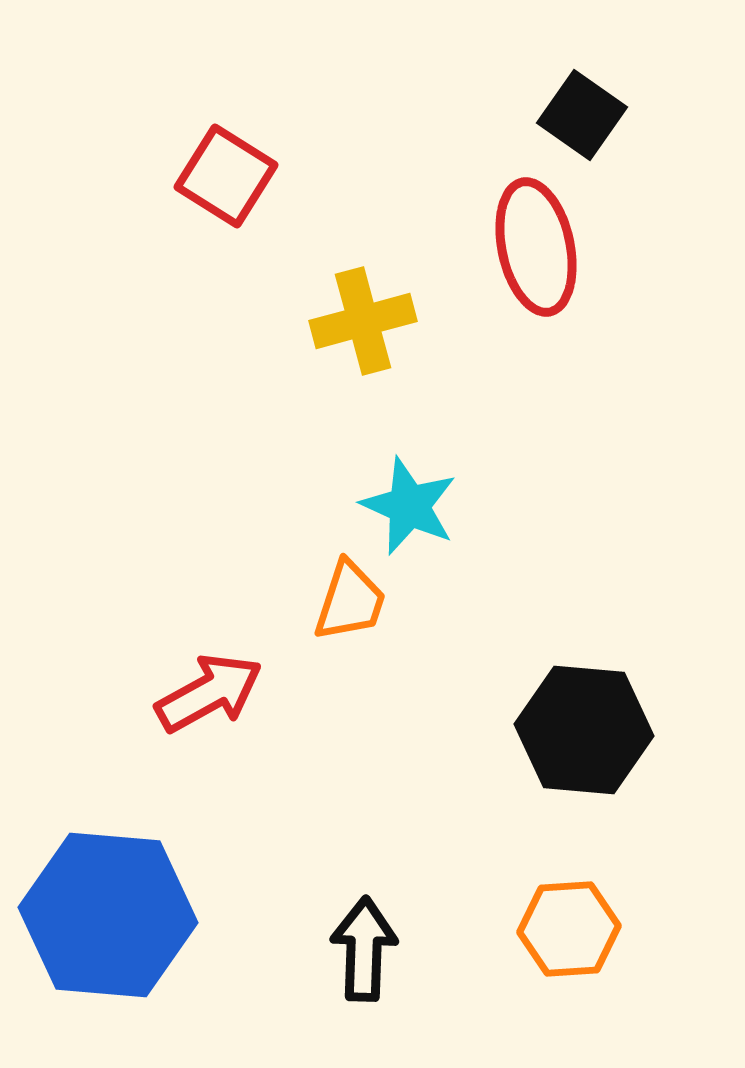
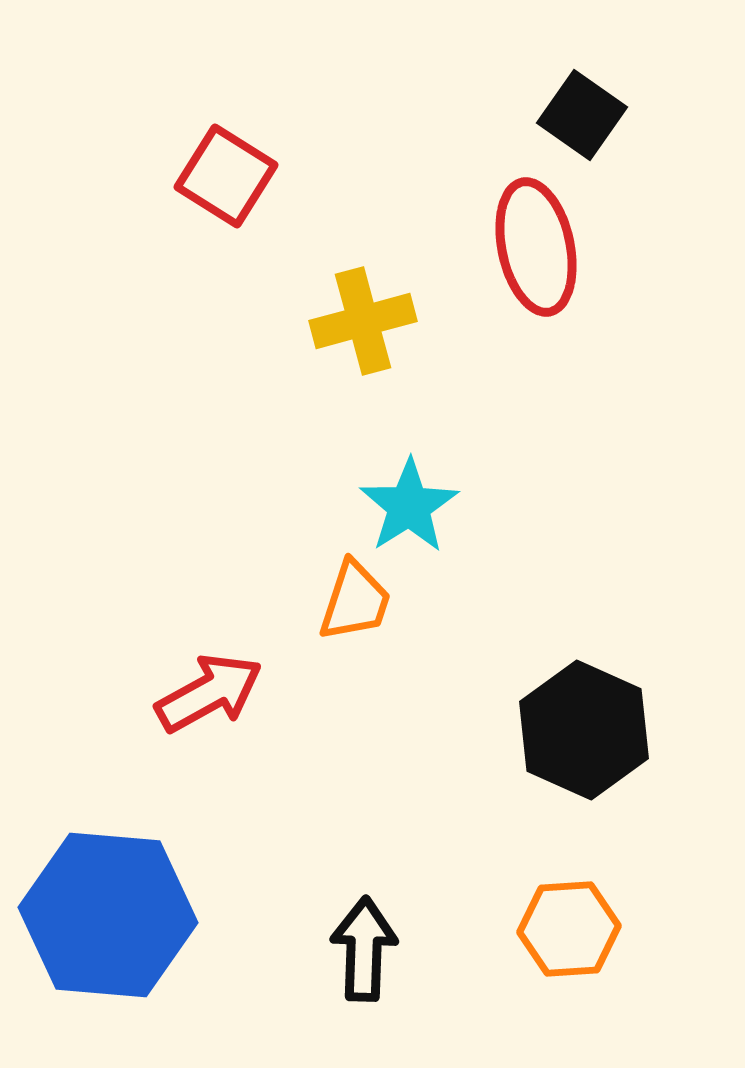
cyan star: rotated 16 degrees clockwise
orange trapezoid: moved 5 px right
black hexagon: rotated 19 degrees clockwise
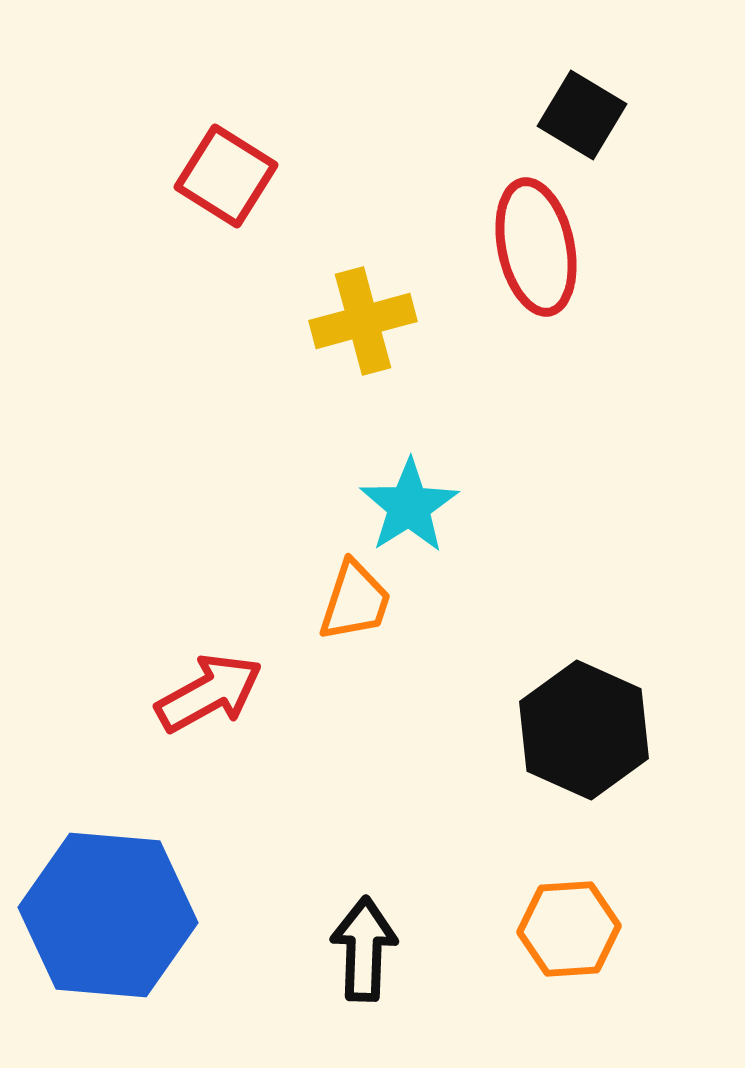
black square: rotated 4 degrees counterclockwise
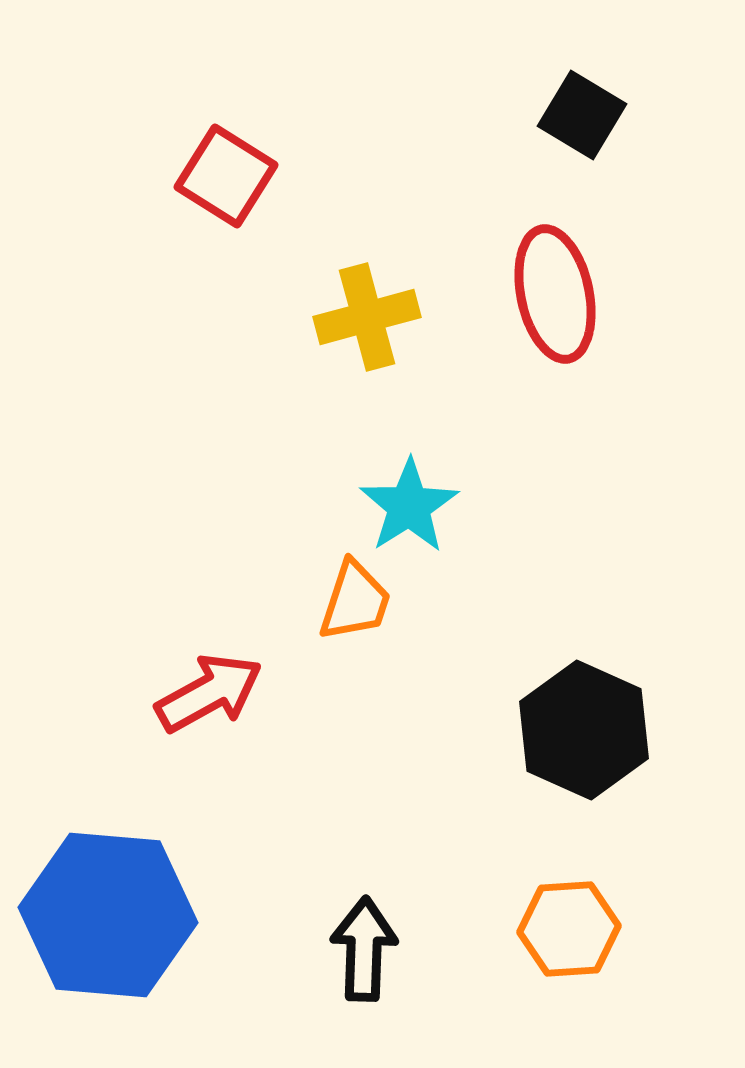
red ellipse: moved 19 px right, 47 px down
yellow cross: moved 4 px right, 4 px up
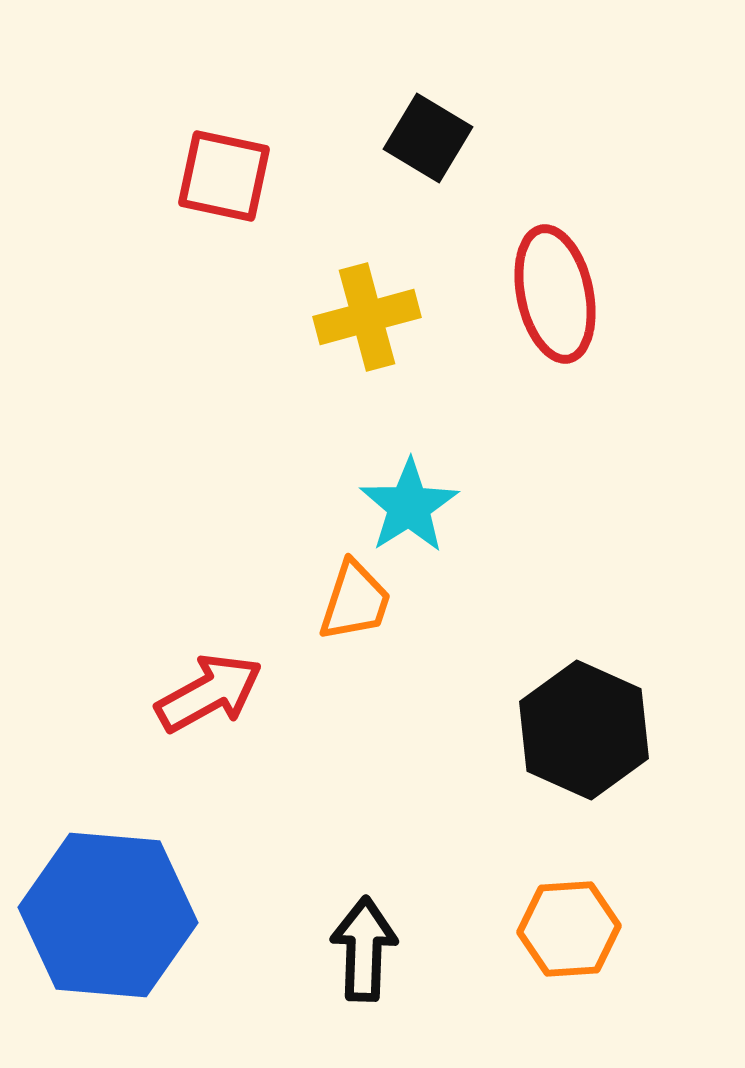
black square: moved 154 px left, 23 px down
red square: moved 2 px left; rotated 20 degrees counterclockwise
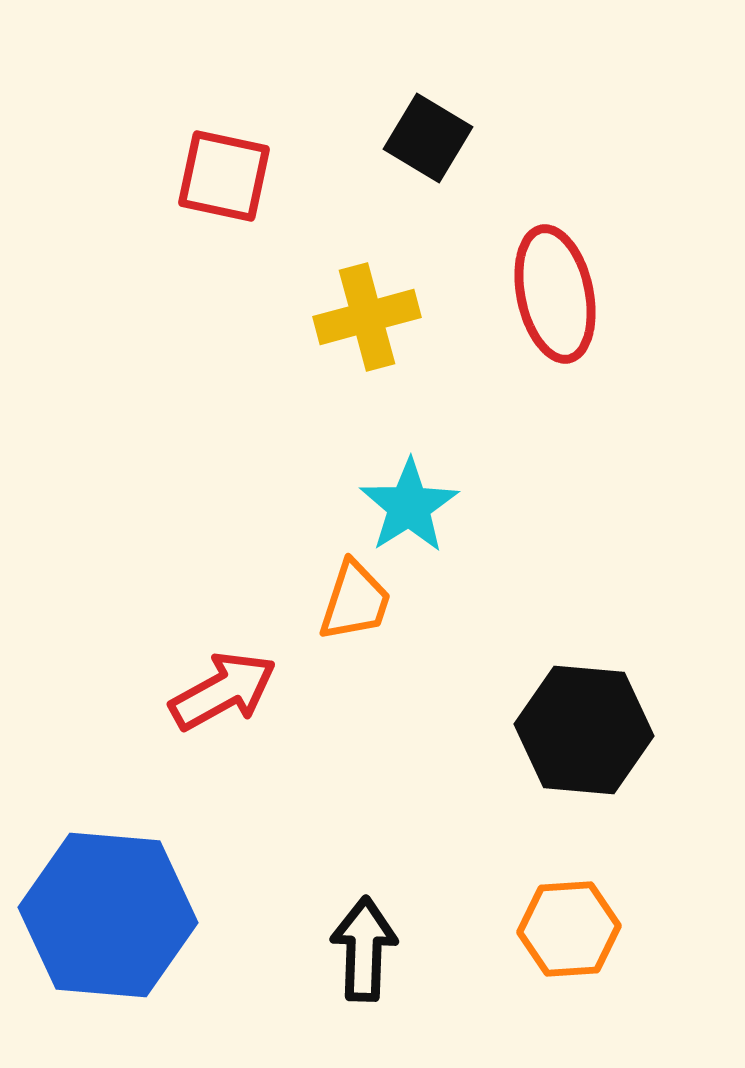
red arrow: moved 14 px right, 2 px up
black hexagon: rotated 19 degrees counterclockwise
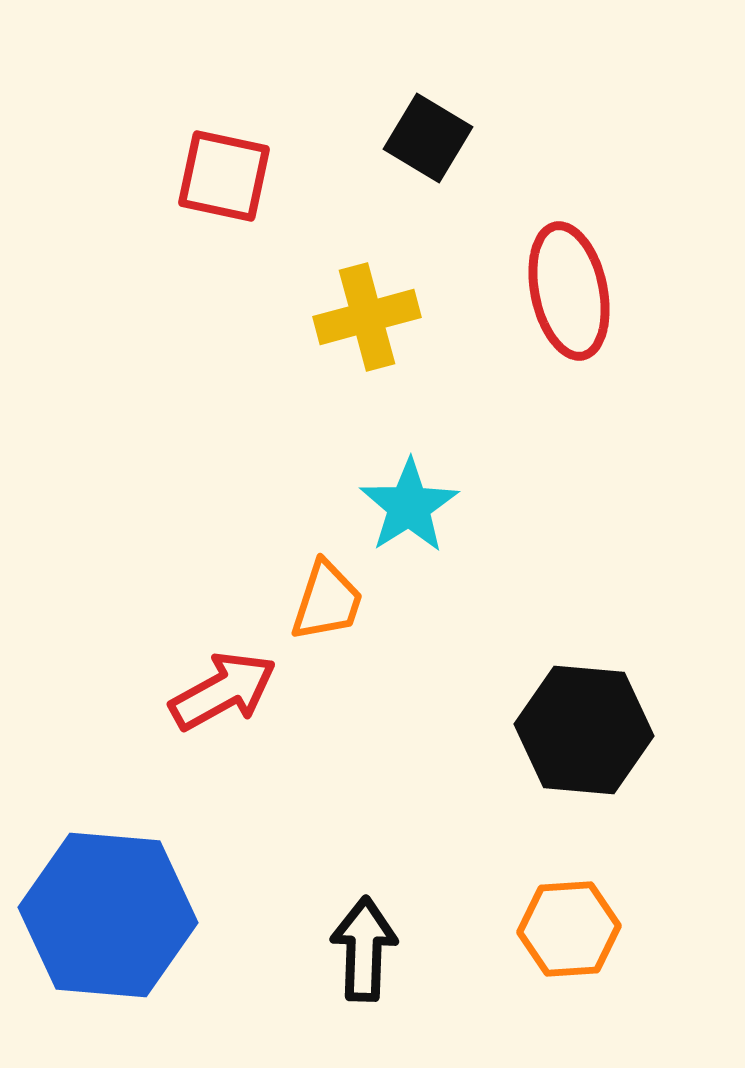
red ellipse: moved 14 px right, 3 px up
orange trapezoid: moved 28 px left
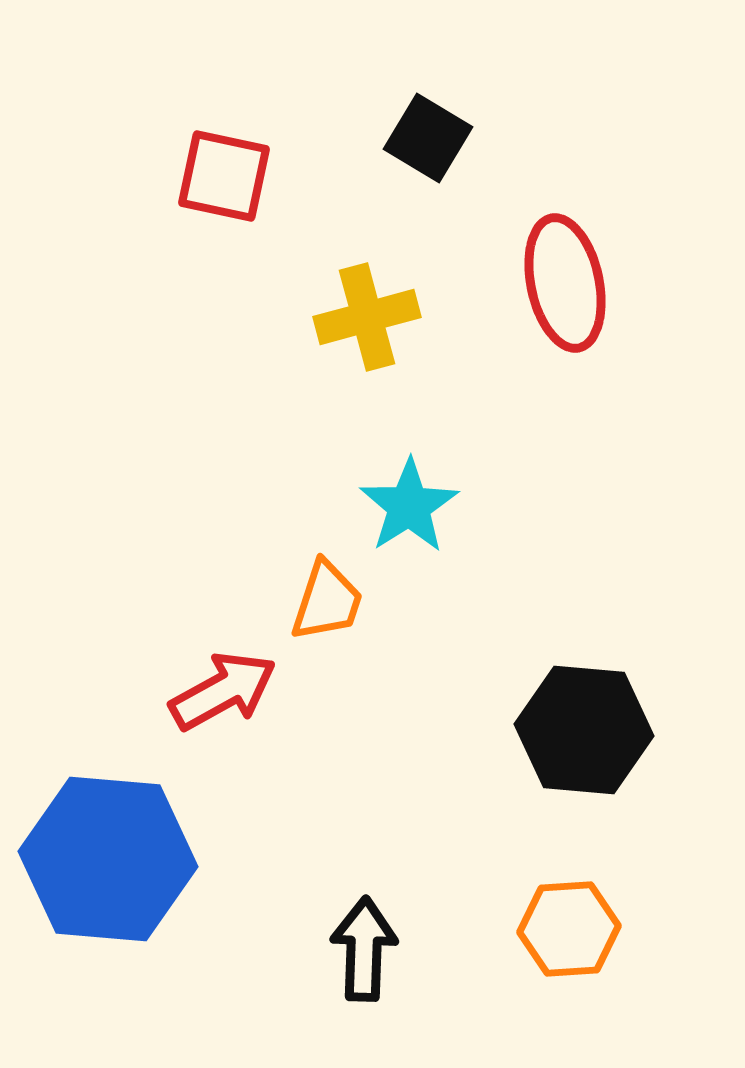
red ellipse: moved 4 px left, 8 px up
blue hexagon: moved 56 px up
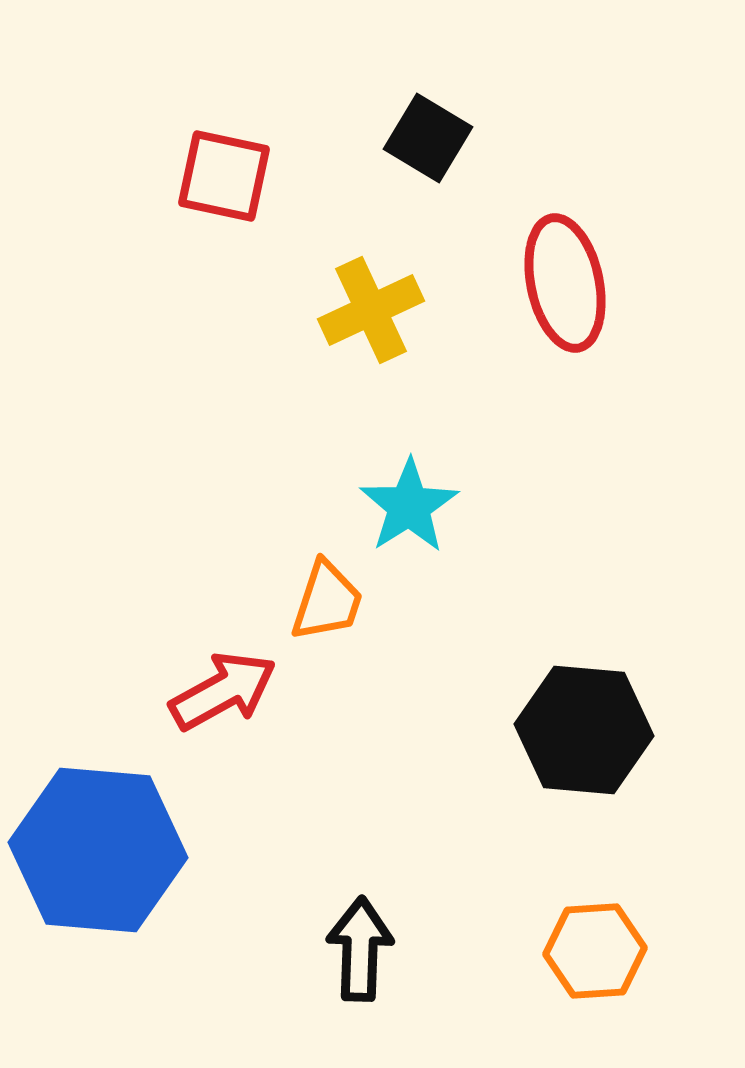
yellow cross: moved 4 px right, 7 px up; rotated 10 degrees counterclockwise
blue hexagon: moved 10 px left, 9 px up
orange hexagon: moved 26 px right, 22 px down
black arrow: moved 4 px left
